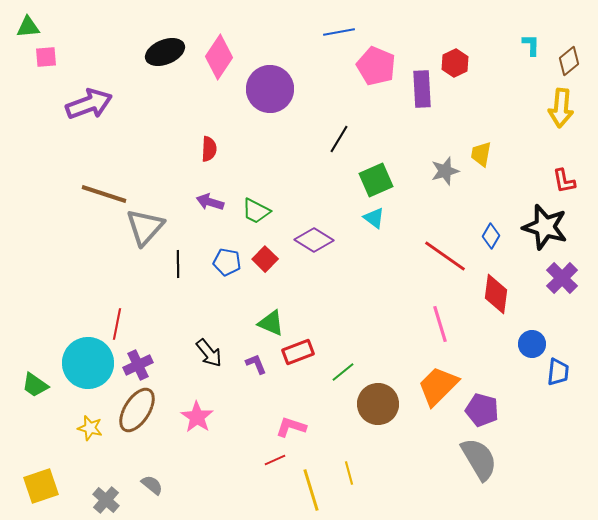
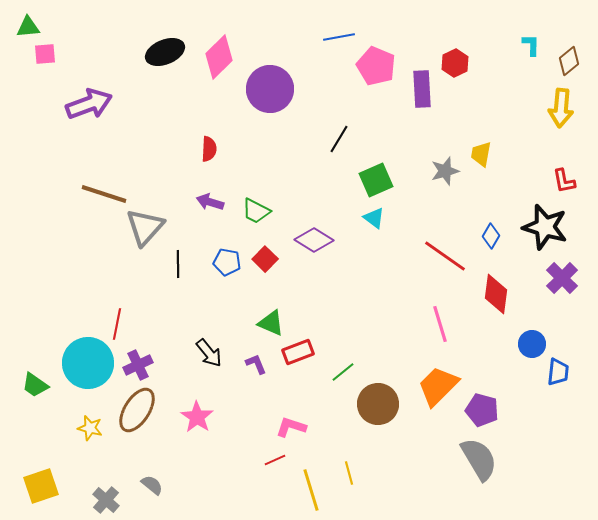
blue line at (339, 32): moved 5 px down
pink square at (46, 57): moved 1 px left, 3 px up
pink diamond at (219, 57): rotated 12 degrees clockwise
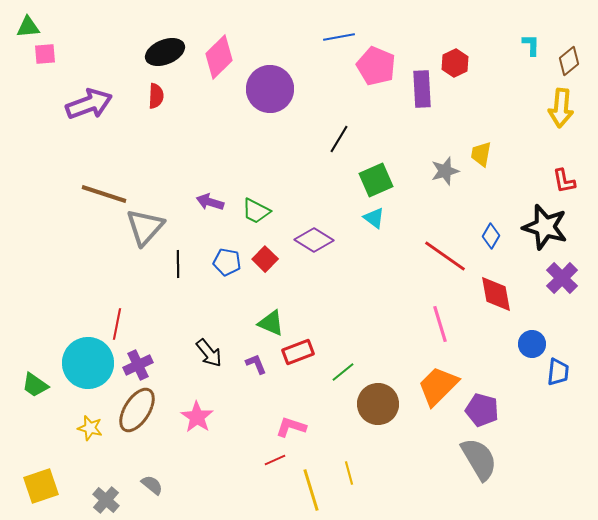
red semicircle at (209, 149): moved 53 px left, 53 px up
red diamond at (496, 294): rotated 18 degrees counterclockwise
